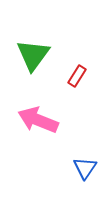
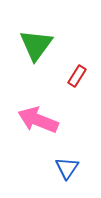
green triangle: moved 3 px right, 10 px up
blue triangle: moved 18 px left
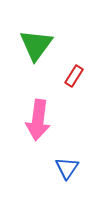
red rectangle: moved 3 px left
pink arrow: rotated 105 degrees counterclockwise
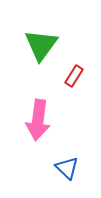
green triangle: moved 5 px right
blue triangle: rotated 20 degrees counterclockwise
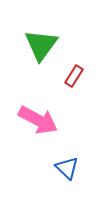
pink arrow: rotated 69 degrees counterclockwise
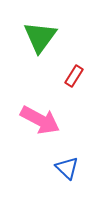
green triangle: moved 1 px left, 8 px up
pink arrow: moved 2 px right
